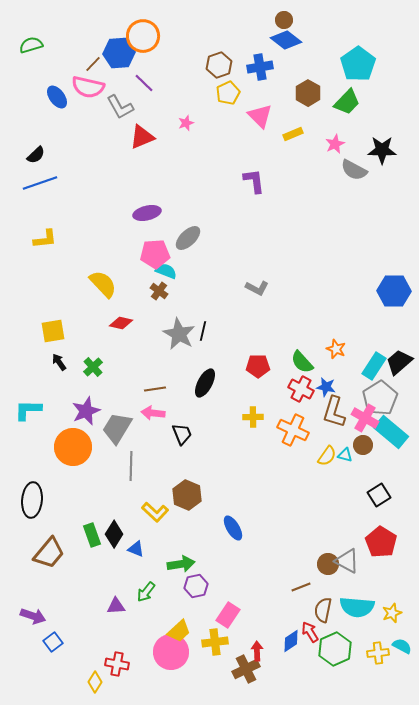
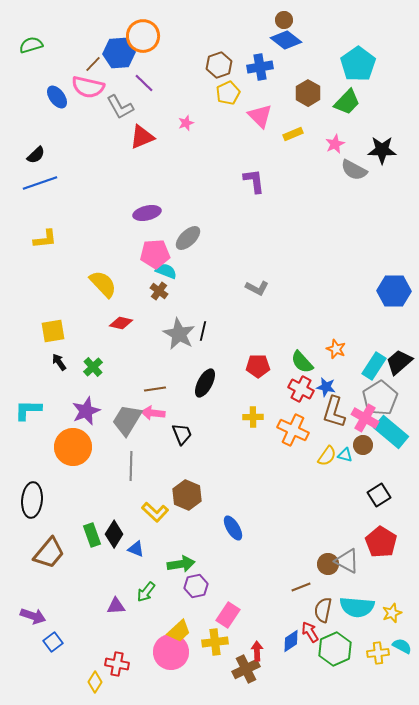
gray trapezoid at (117, 428): moved 10 px right, 8 px up
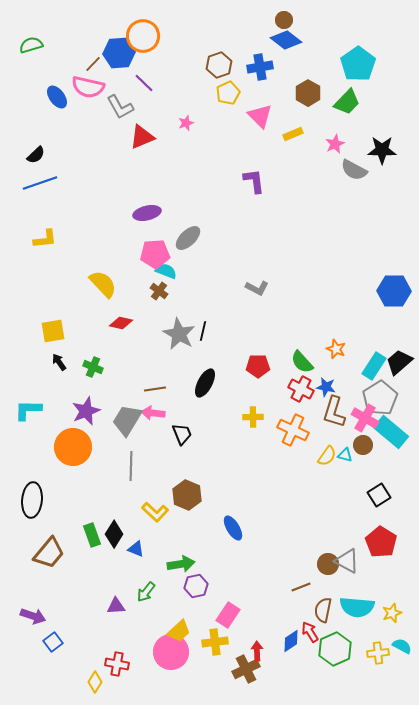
green cross at (93, 367): rotated 24 degrees counterclockwise
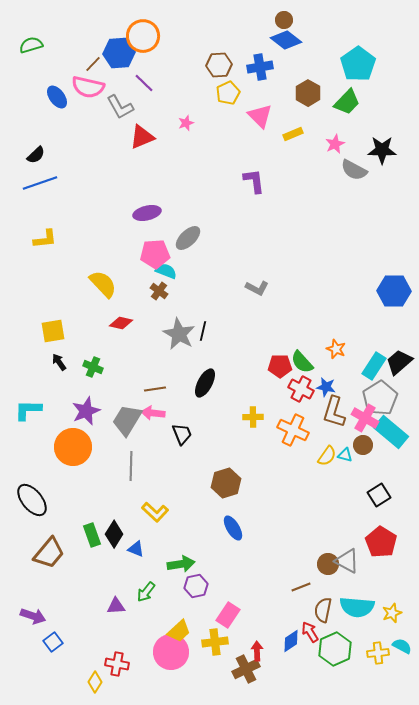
brown hexagon at (219, 65): rotated 15 degrees clockwise
red pentagon at (258, 366): moved 22 px right
brown hexagon at (187, 495): moved 39 px right, 12 px up; rotated 20 degrees clockwise
black ellipse at (32, 500): rotated 44 degrees counterclockwise
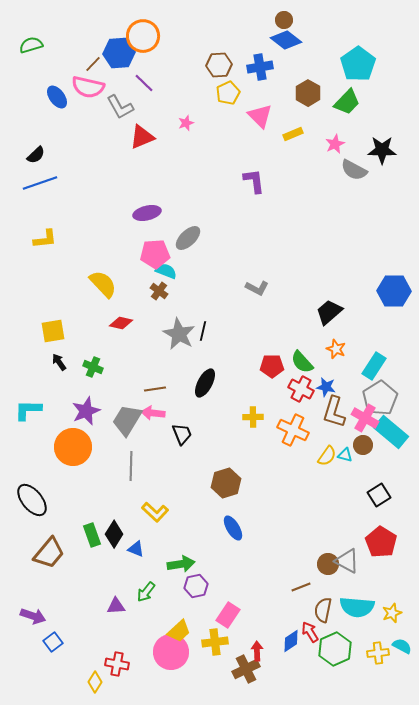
black trapezoid at (399, 362): moved 70 px left, 50 px up
red pentagon at (280, 366): moved 8 px left
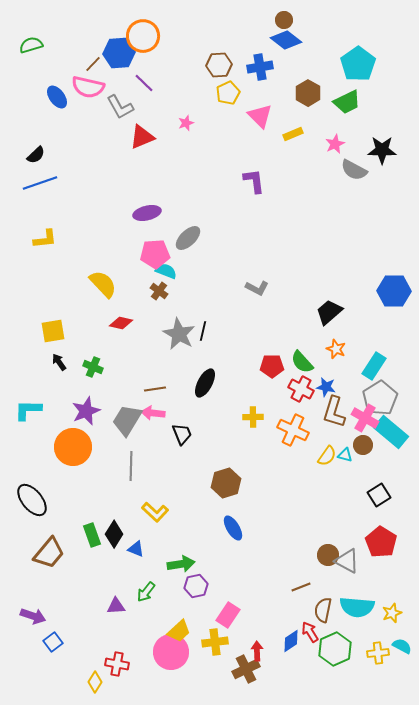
green trapezoid at (347, 102): rotated 20 degrees clockwise
brown circle at (328, 564): moved 9 px up
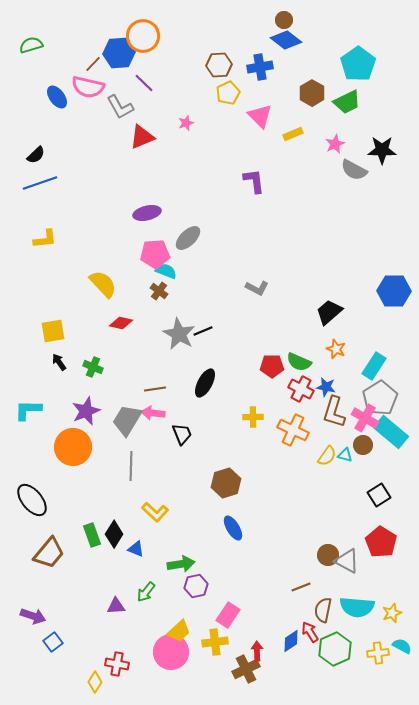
brown hexagon at (308, 93): moved 4 px right
black line at (203, 331): rotated 54 degrees clockwise
green semicircle at (302, 362): moved 3 px left; rotated 25 degrees counterclockwise
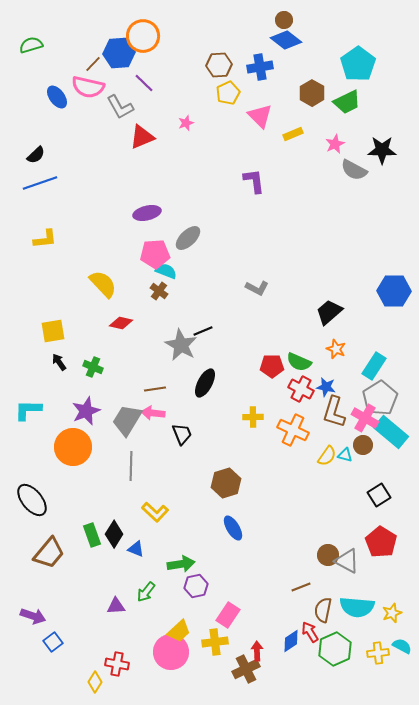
gray star at (179, 334): moved 2 px right, 11 px down
